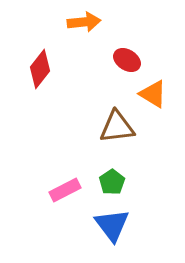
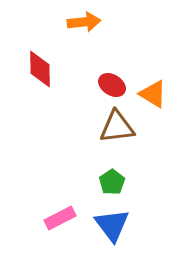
red ellipse: moved 15 px left, 25 px down
red diamond: rotated 39 degrees counterclockwise
pink rectangle: moved 5 px left, 28 px down
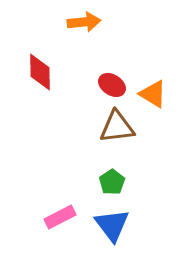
red diamond: moved 3 px down
pink rectangle: moved 1 px up
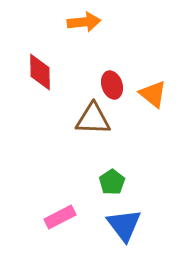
red ellipse: rotated 40 degrees clockwise
orange triangle: rotated 8 degrees clockwise
brown triangle: moved 24 px left, 8 px up; rotated 9 degrees clockwise
blue triangle: moved 12 px right
